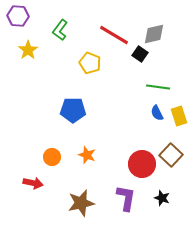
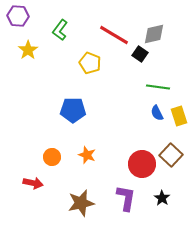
black star: rotated 14 degrees clockwise
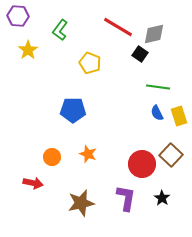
red line: moved 4 px right, 8 px up
orange star: moved 1 px right, 1 px up
